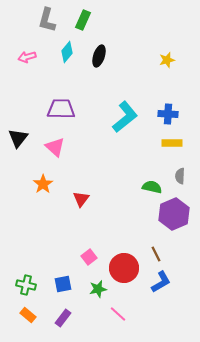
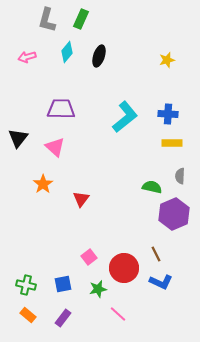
green rectangle: moved 2 px left, 1 px up
blue L-shape: rotated 55 degrees clockwise
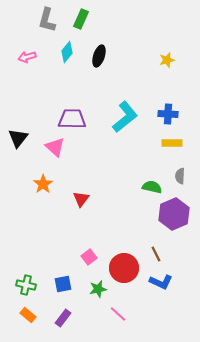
purple trapezoid: moved 11 px right, 10 px down
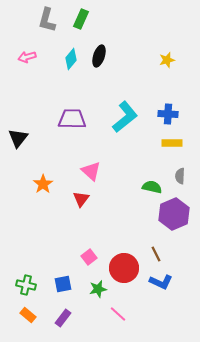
cyan diamond: moved 4 px right, 7 px down
pink triangle: moved 36 px right, 24 px down
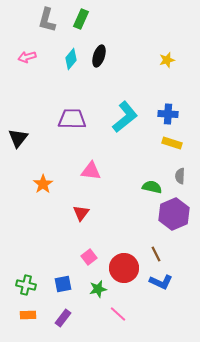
yellow rectangle: rotated 18 degrees clockwise
pink triangle: rotated 35 degrees counterclockwise
red triangle: moved 14 px down
orange rectangle: rotated 42 degrees counterclockwise
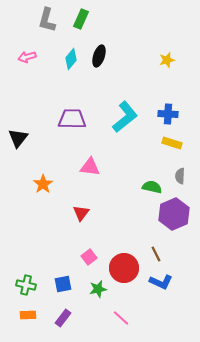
pink triangle: moved 1 px left, 4 px up
pink line: moved 3 px right, 4 px down
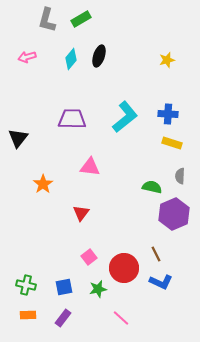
green rectangle: rotated 36 degrees clockwise
blue square: moved 1 px right, 3 px down
